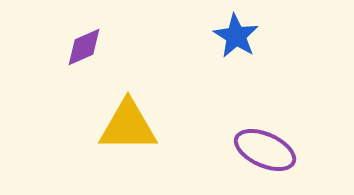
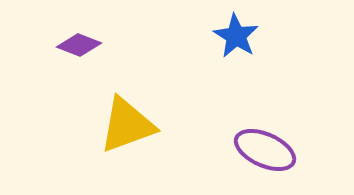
purple diamond: moved 5 px left, 2 px up; rotated 45 degrees clockwise
yellow triangle: moved 1 px left, 1 px up; rotated 20 degrees counterclockwise
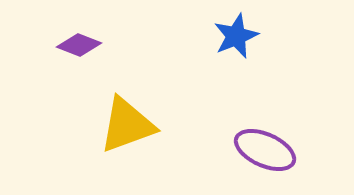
blue star: rotated 18 degrees clockwise
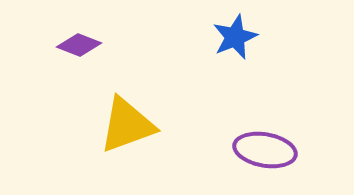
blue star: moved 1 px left, 1 px down
purple ellipse: rotated 14 degrees counterclockwise
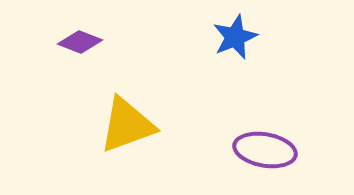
purple diamond: moved 1 px right, 3 px up
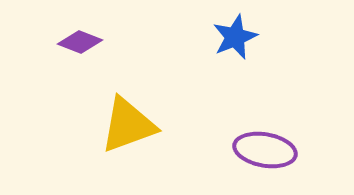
yellow triangle: moved 1 px right
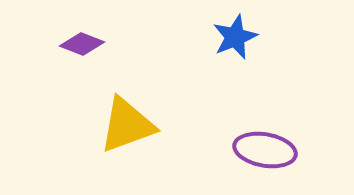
purple diamond: moved 2 px right, 2 px down
yellow triangle: moved 1 px left
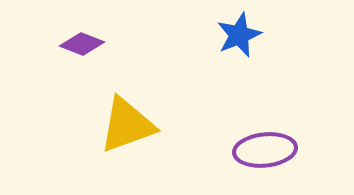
blue star: moved 4 px right, 2 px up
purple ellipse: rotated 16 degrees counterclockwise
